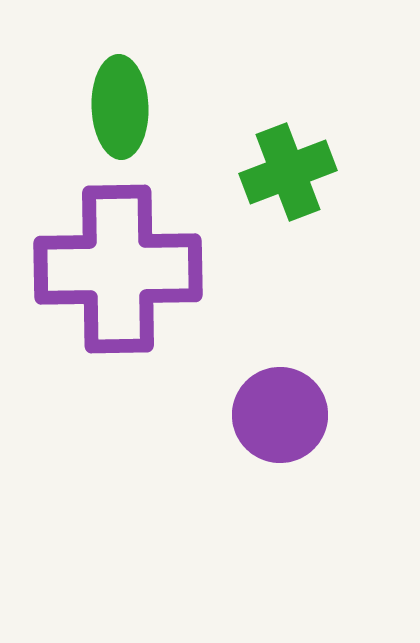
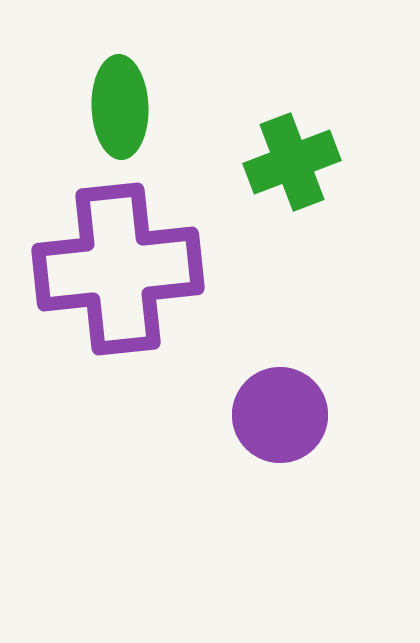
green cross: moved 4 px right, 10 px up
purple cross: rotated 5 degrees counterclockwise
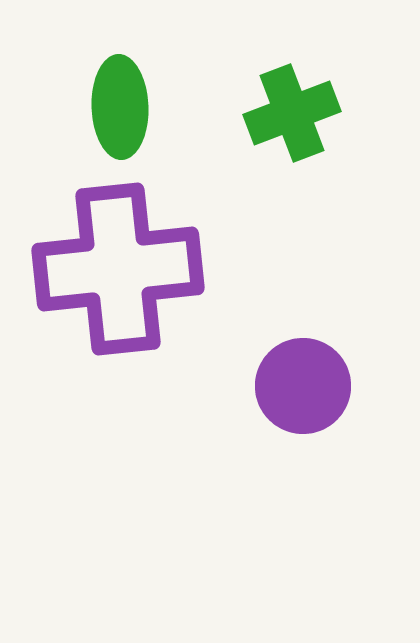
green cross: moved 49 px up
purple circle: moved 23 px right, 29 px up
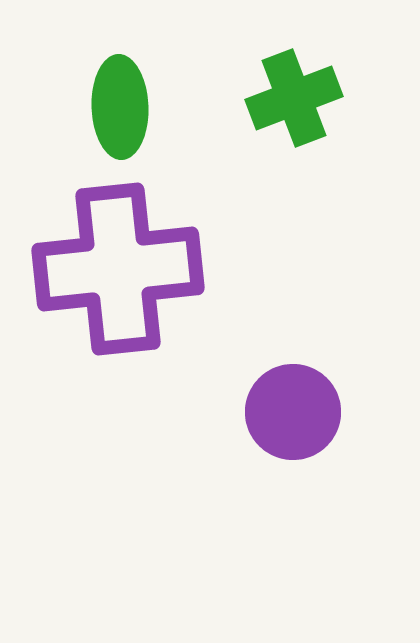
green cross: moved 2 px right, 15 px up
purple circle: moved 10 px left, 26 px down
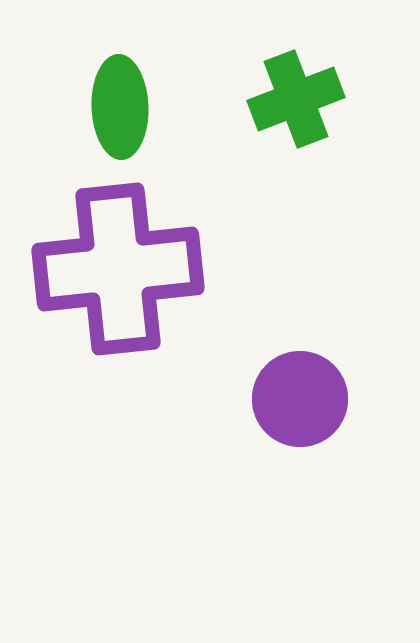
green cross: moved 2 px right, 1 px down
purple circle: moved 7 px right, 13 px up
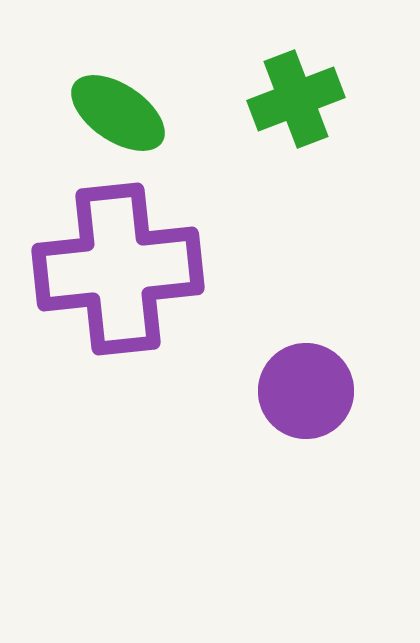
green ellipse: moved 2 px left, 6 px down; rotated 54 degrees counterclockwise
purple circle: moved 6 px right, 8 px up
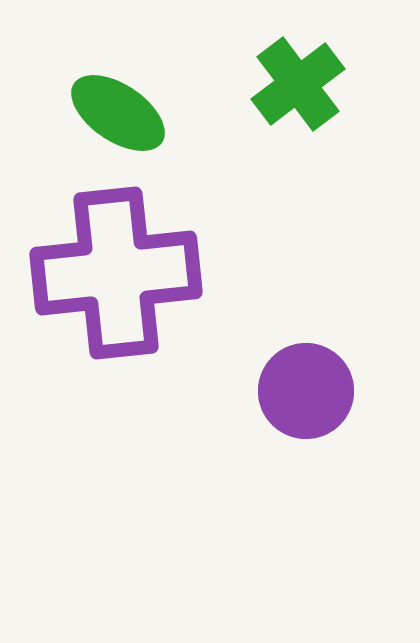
green cross: moved 2 px right, 15 px up; rotated 16 degrees counterclockwise
purple cross: moved 2 px left, 4 px down
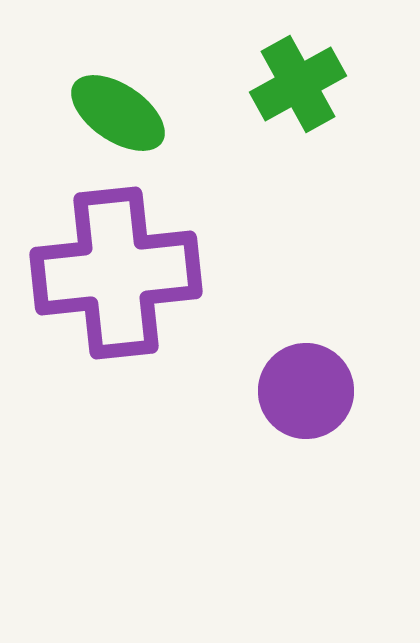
green cross: rotated 8 degrees clockwise
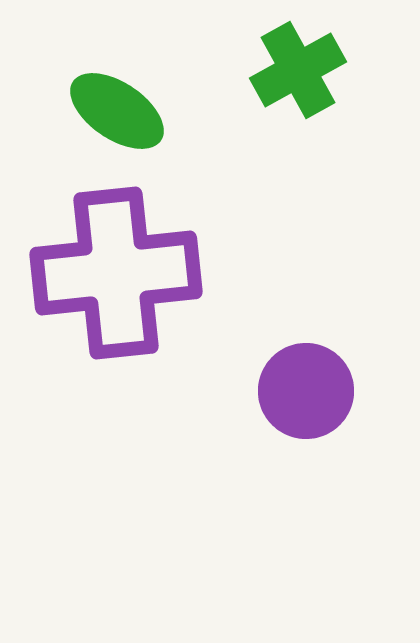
green cross: moved 14 px up
green ellipse: moved 1 px left, 2 px up
